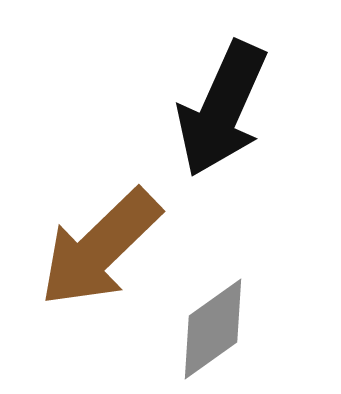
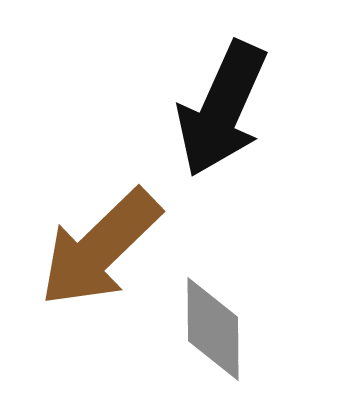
gray diamond: rotated 55 degrees counterclockwise
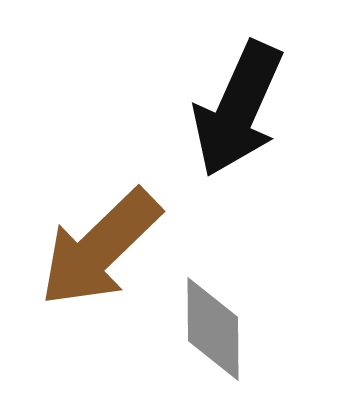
black arrow: moved 16 px right
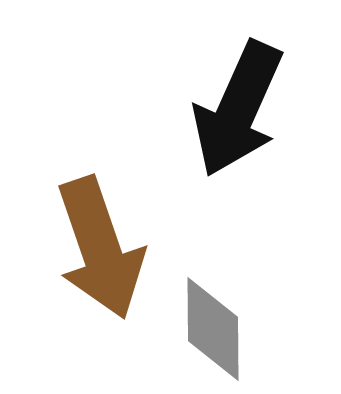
brown arrow: rotated 65 degrees counterclockwise
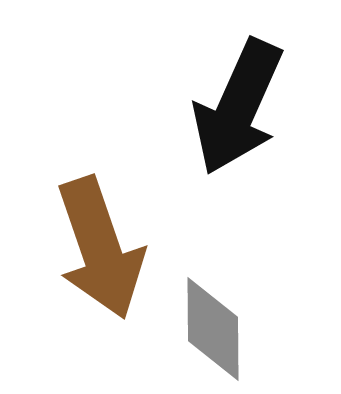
black arrow: moved 2 px up
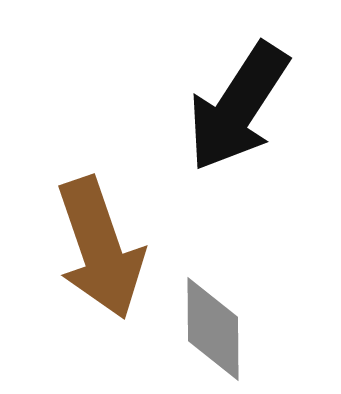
black arrow: rotated 9 degrees clockwise
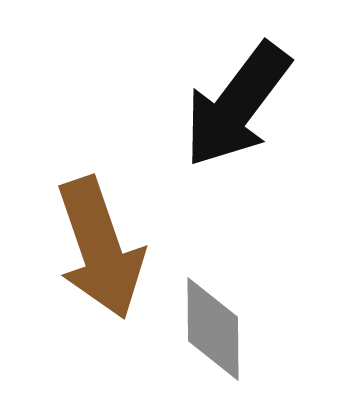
black arrow: moved 1 px left, 2 px up; rotated 4 degrees clockwise
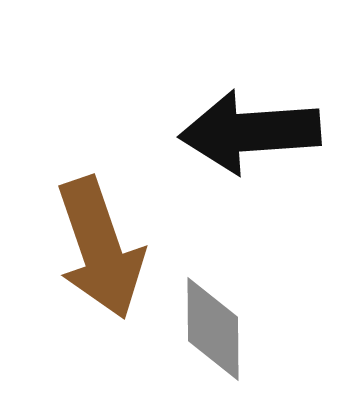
black arrow: moved 13 px right, 27 px down; rotated 49 degrees clockwise
